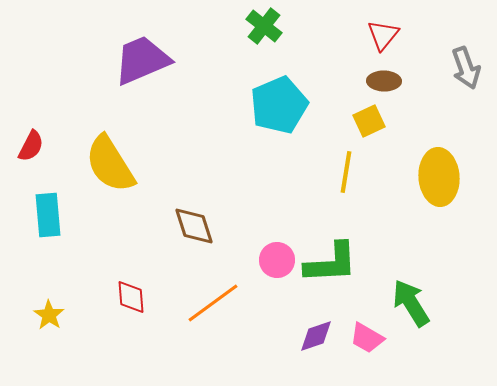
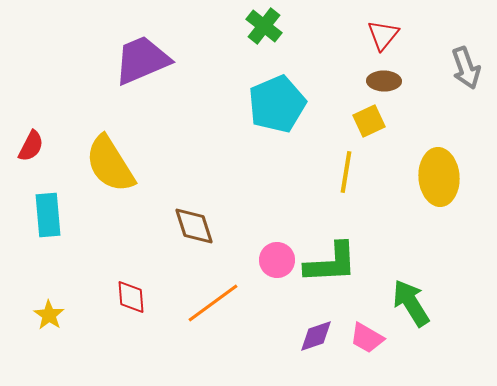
cyan pentagon: moved 2 px left, 1 px up
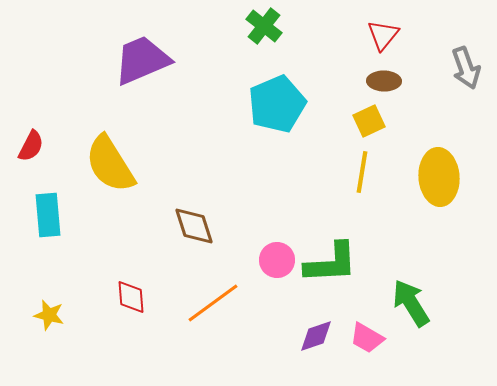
yellow line: moved 16 px right
yellow star: rotated 20 degrees counterclockwise
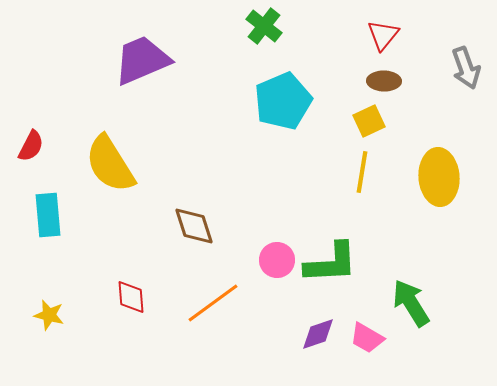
cyan pentagon: moved 6 px right, 3 px up
purple diamond: moved 2 px right, 2 px up
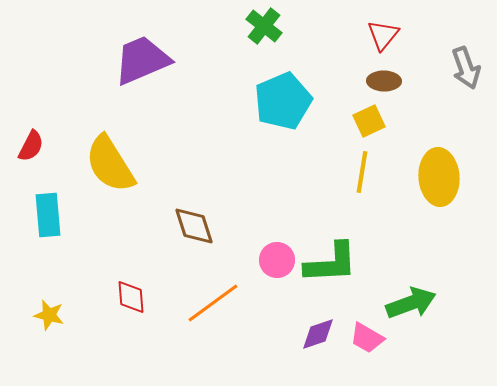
green arrow: rotated 102 degrees clockwise
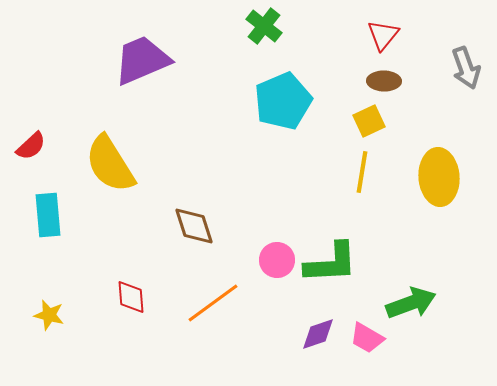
red semicircle: rotated 20 degrees clockwise
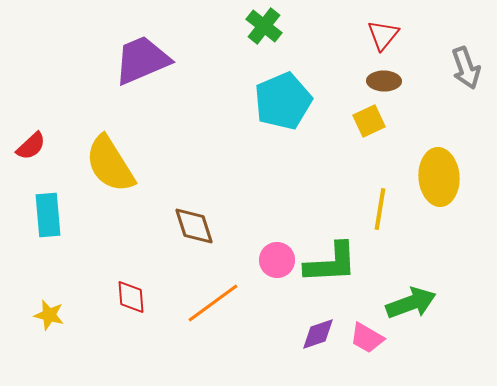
yellow line: moved 18 px right, 37 px down
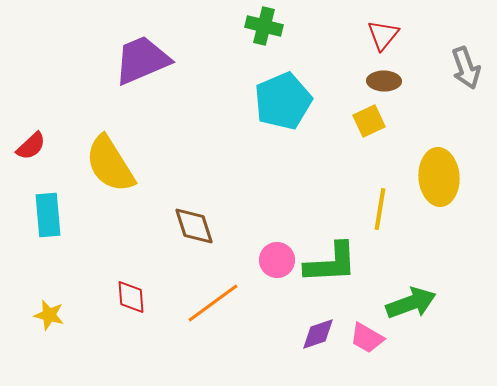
green cross: rotated 24 degrees counterclockwise
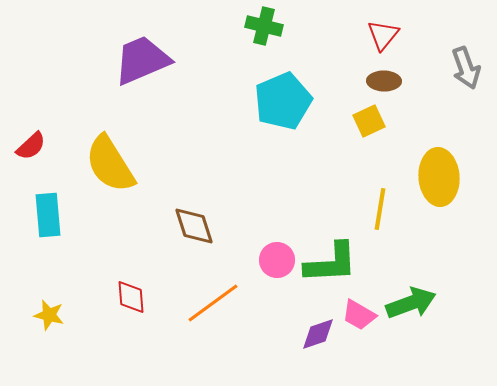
pink trapezoid: moved 8 px left, 23 px up
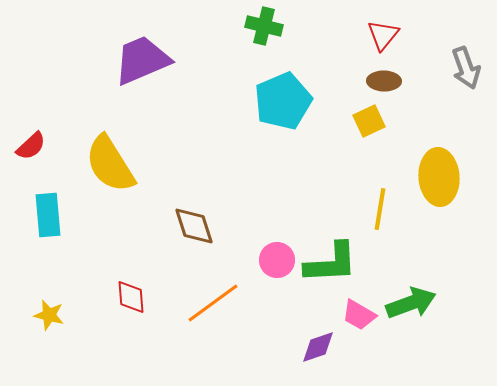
purple diamond: moved 13 px down
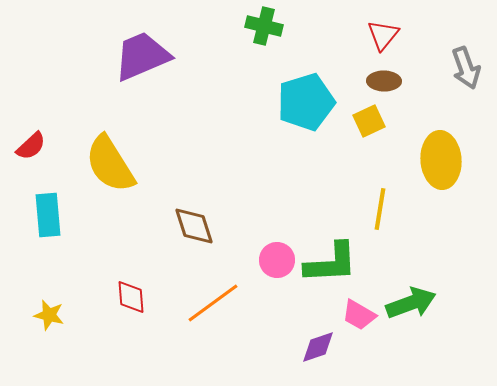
purple trapezoid: moved 4 px up
cyan pentagon: moved 23 px right, 1 px down; rotated 6 degrees clockwise
yellow ellipse: moved 2 px right, 17 px up
